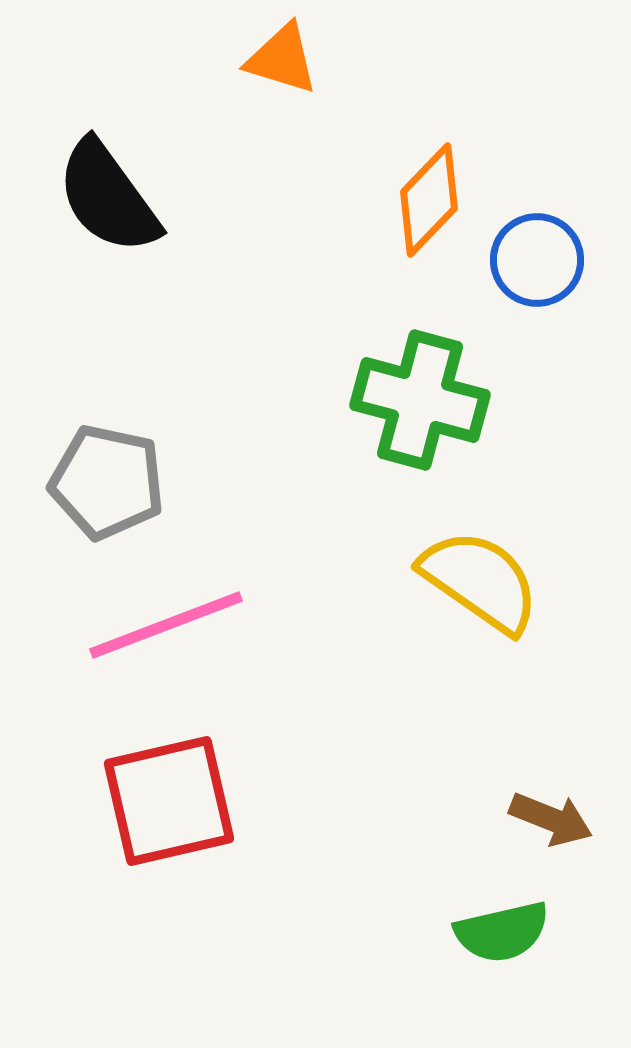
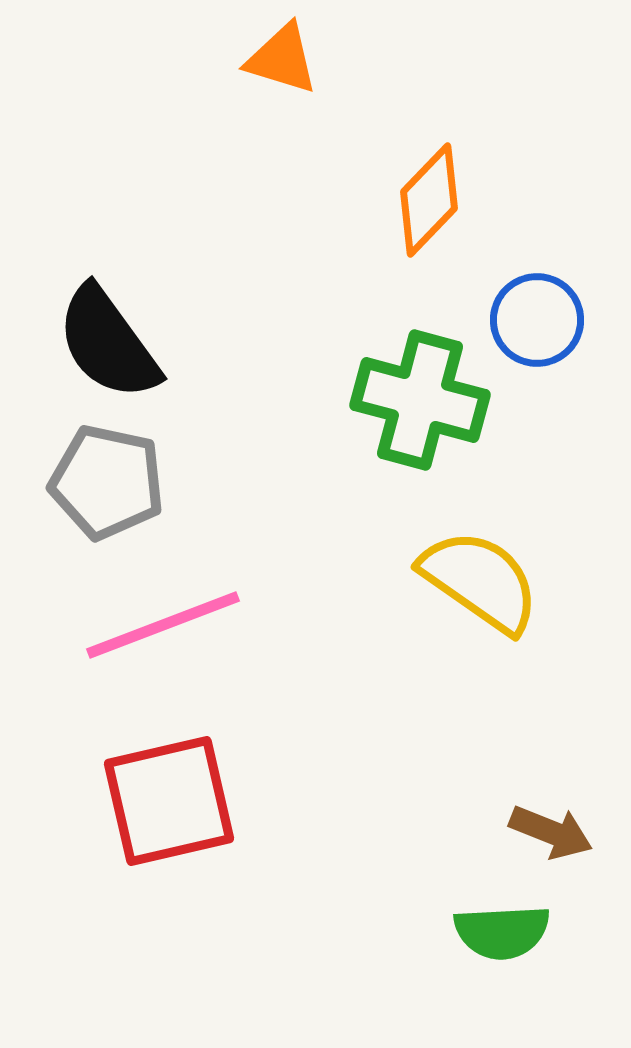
black semicircle: moved 146 px down
blue circle: moved 60 px down
pink line: moved 3 px left
brown arrow: moved 13 px down
green semicircle: rotated 10 degrees clockwise
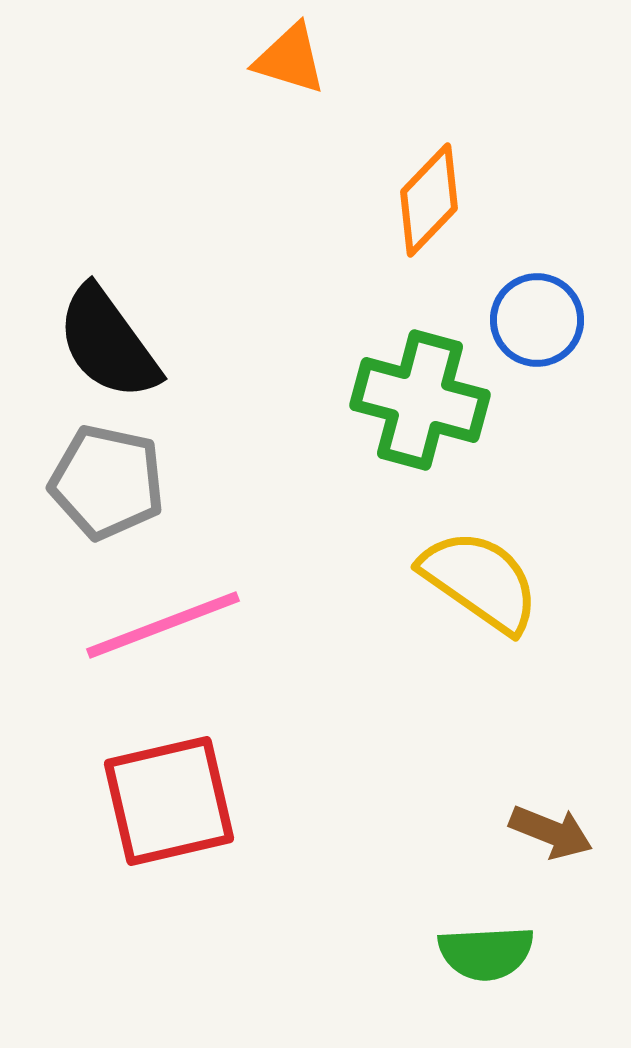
orange triangle: moved 8 px right
green semicircle: moved 16 px left, 21 px down
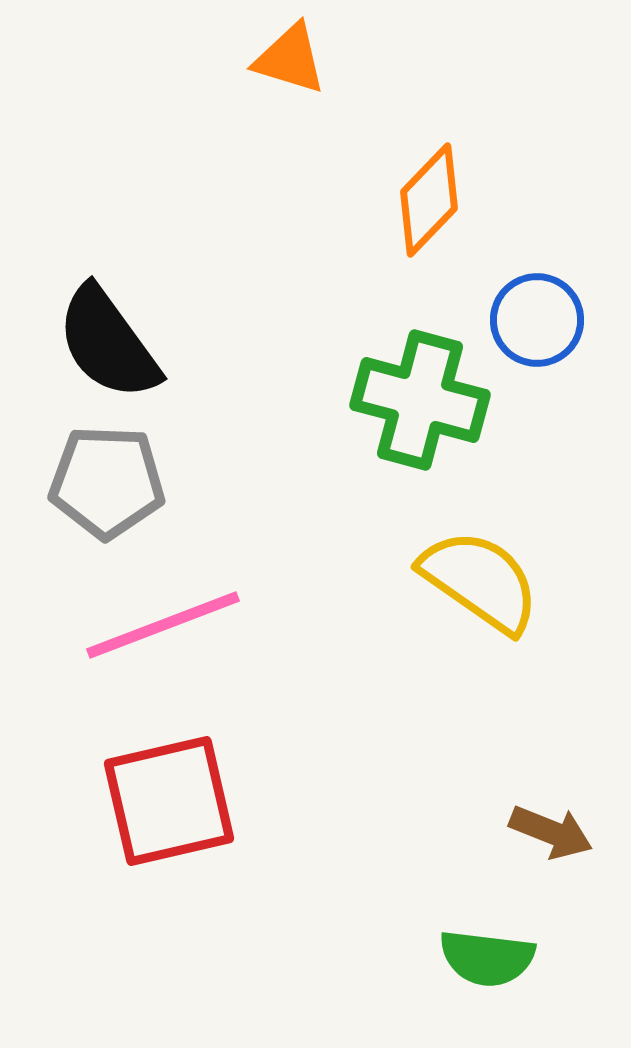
gray pentagon: rotated 10 degrees counterclockwise
green semicircle: moved 1 px right, 5 px down; rotated 10 degrees clockwise
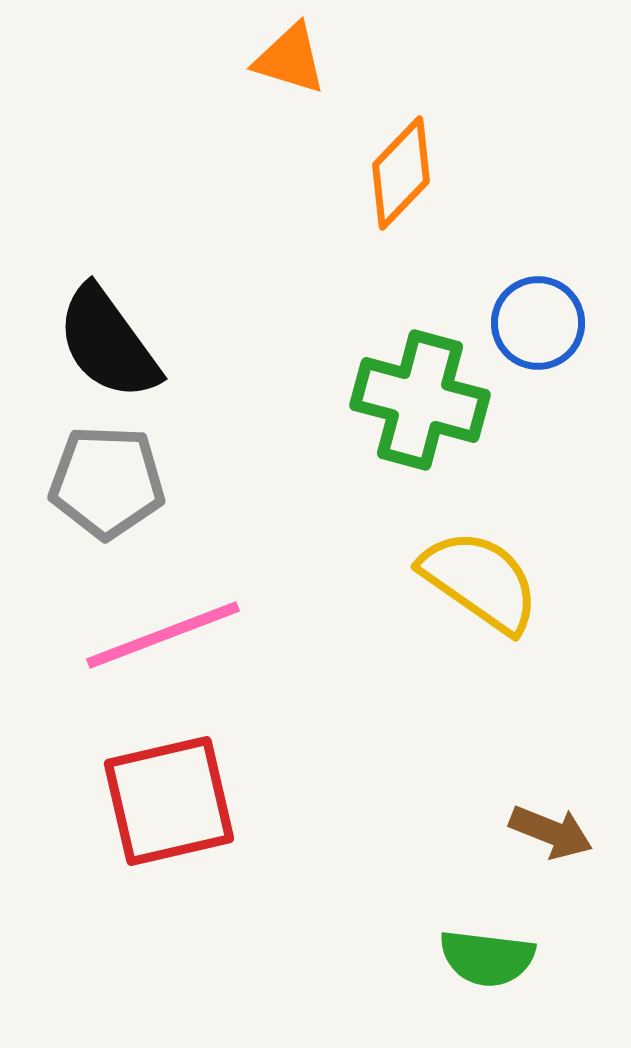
orange diamond: moved 28 px left, 27 px up
blue circle: moved 1 px right, 3 px down
pink line: moved 10 px down
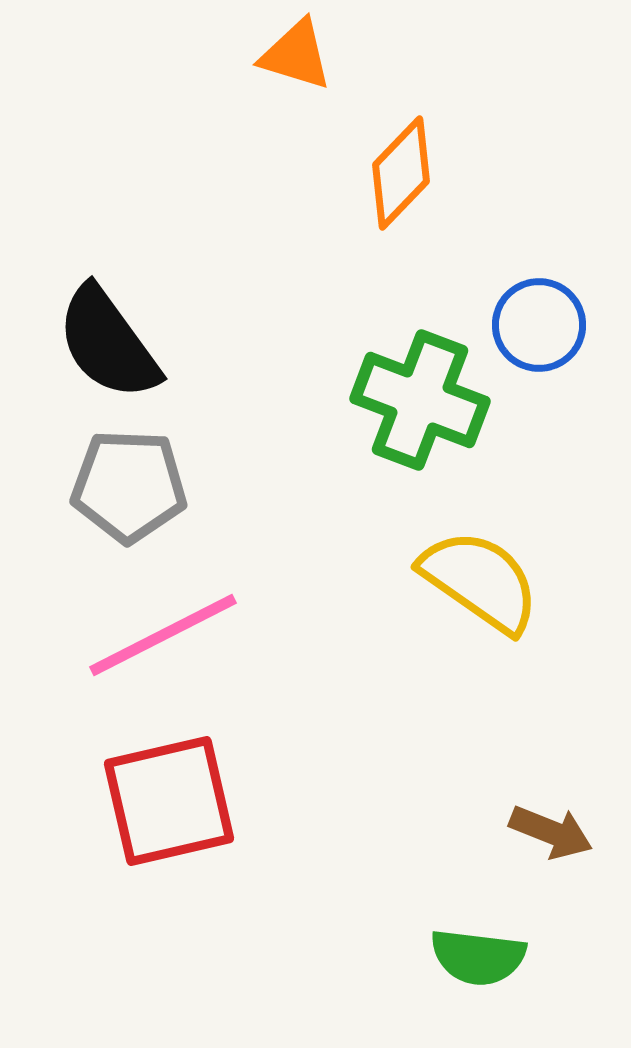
orange triangle: moved 6 px right, 4 px up
blue circle: moved 1 px right, 2 px down
green cross: rotated 6 degrees clockwise
gray pentagon: moved 22 px right, 4 px down
pink line: rotated 6 degrees counterclockwise
green semicircle: moved 9 px left, 1 px up
